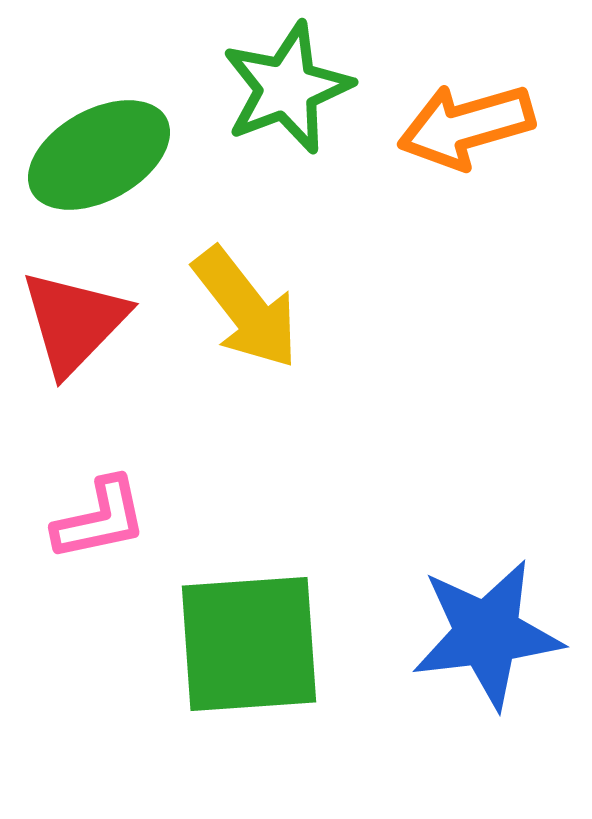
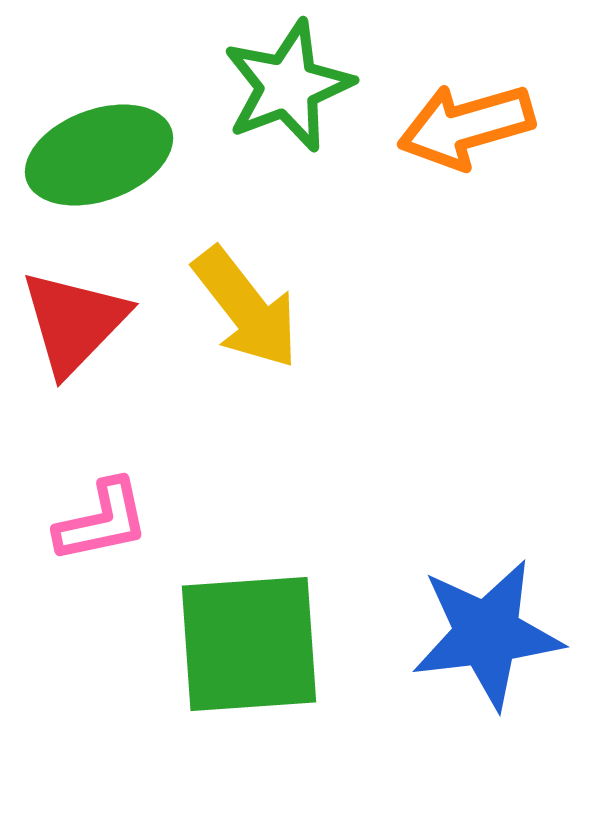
green star: moved 1 px right, 2 px up
green ellipse: rotated 9 degrees clockwise
pink L-shape: moved 2 px right, 2 px down
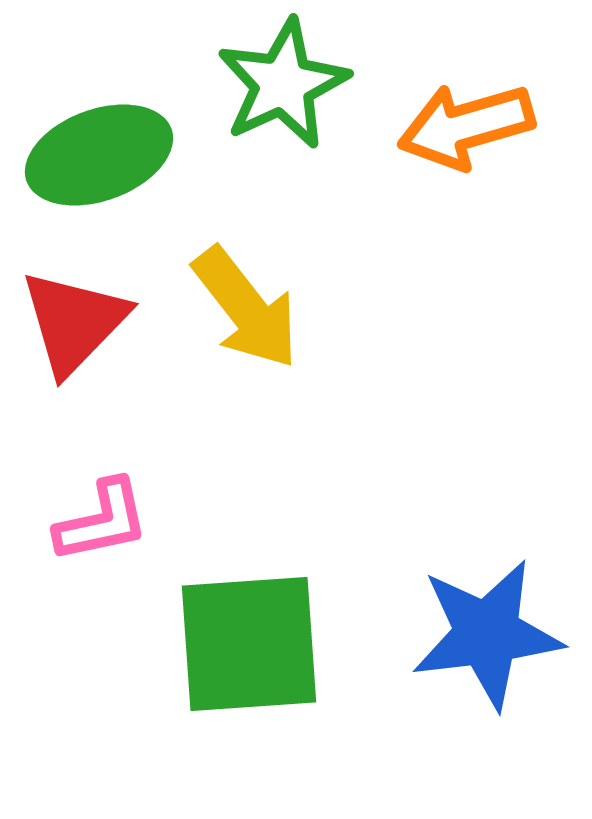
green star: moved 5 px left, 2 px up; rotated 4 degrees counterclockwise
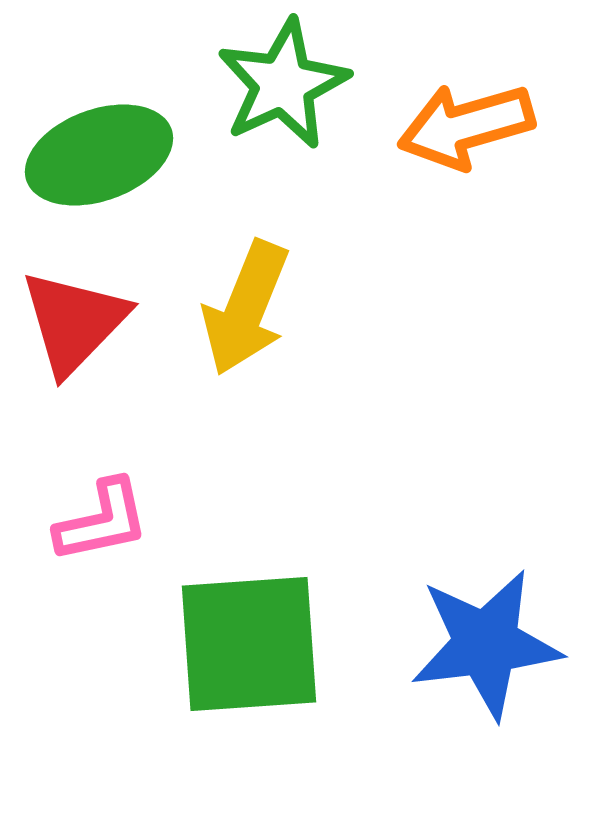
yellow arrow: rotated 60 degrees clockwise
blue star: moved 1 px left, 10 px down
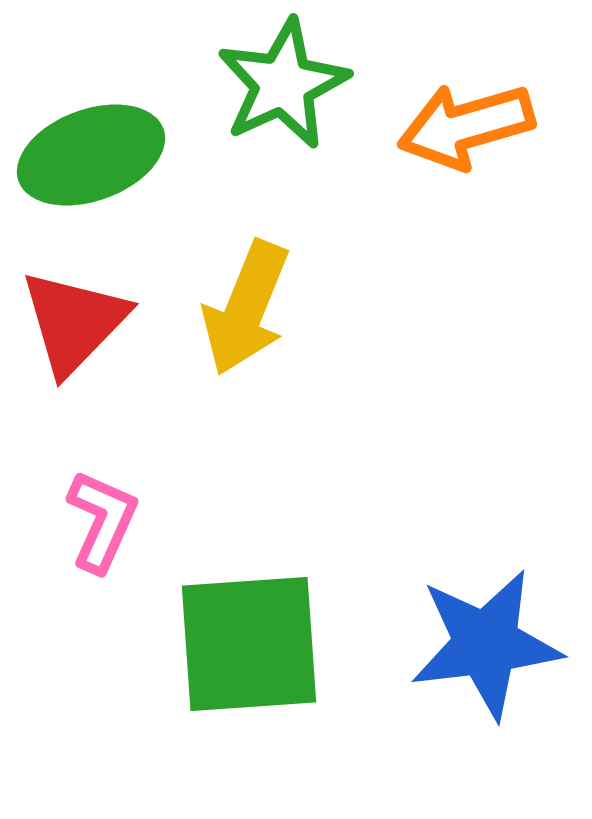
green ellipse: moved 8 px left
pink L-shape: rotated 54 degrees counterclockwise
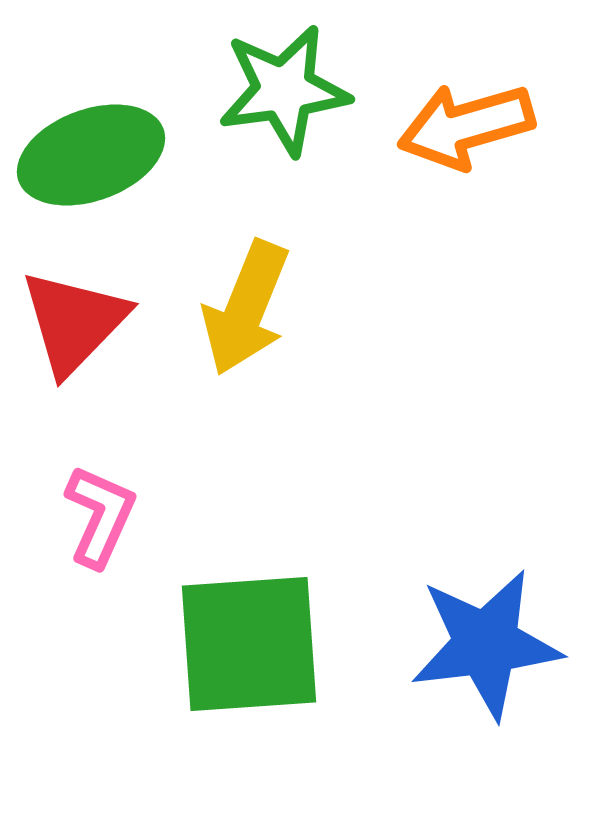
green star: moved 1 px right, 6 px down; rotated 17 degrees clockwise
pink L-shape: moved 2 px left, 5 px up
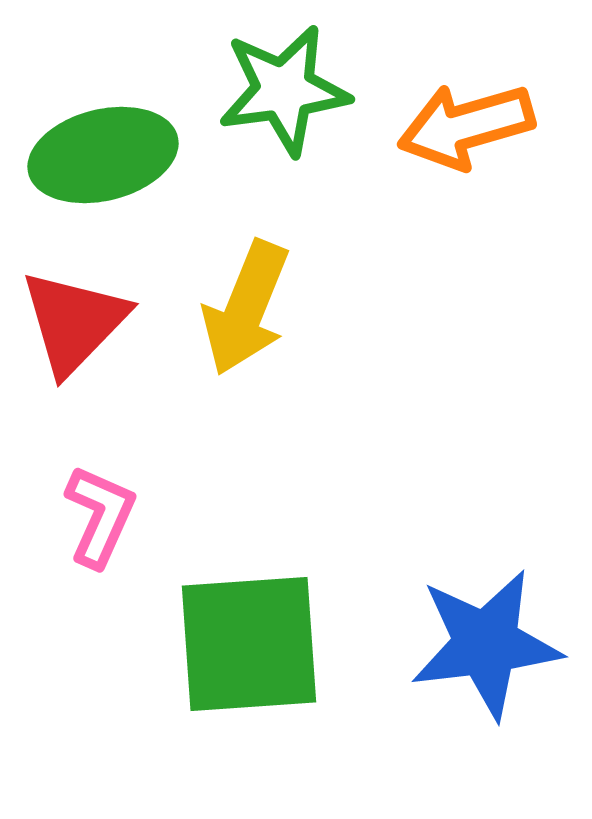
green ellipse: moved 12 px right; rotated 6 degrees clockwise
